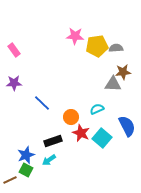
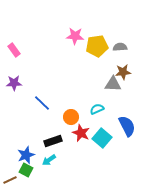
gray semicircle: moved 4 px right, 1 px up
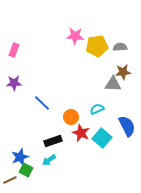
pink rectangle: rotated 56 degrees clockwise
blue star: moved 6 px left, 2 px down
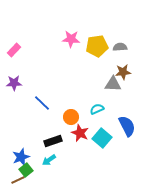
pink star: moved 4 px left, 3 px down
pink rectangle: rotated 24 degrees clockwise
red star: moved 1 px left
blue star: moved 1 px right
green square: rotated 24 degrees clockwise
brown line: moved 8 px right
